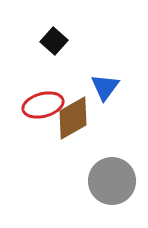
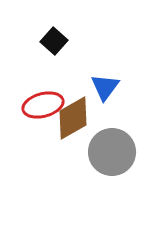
gray circle: moved 29 px up
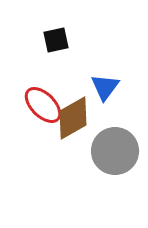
black square: moved 2 px right, 1 px up; rotated 36 degrees clockwise
red ellipse: rotated 60 degrees clockwise
gray circle: moved 3 px right, 1 px up
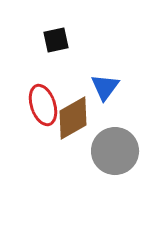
red ellipse: rotated 27 degrees clockwise
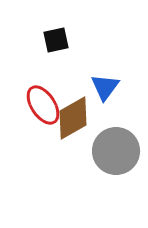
red ellipse: rotated 15 degrees counterclockwise
gray circle: moved 1 px right
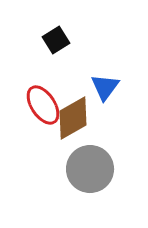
black square: rotated 20 degrees counterclockwise
gray circle: moved 26 px left, 18 px down
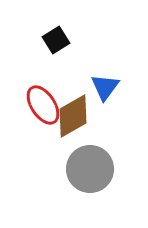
brown diamond: moved 2 px up
